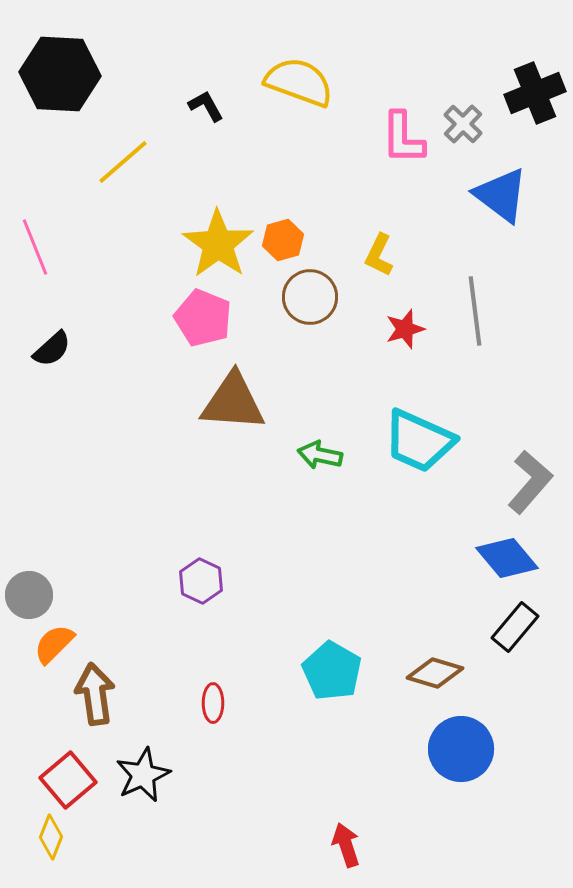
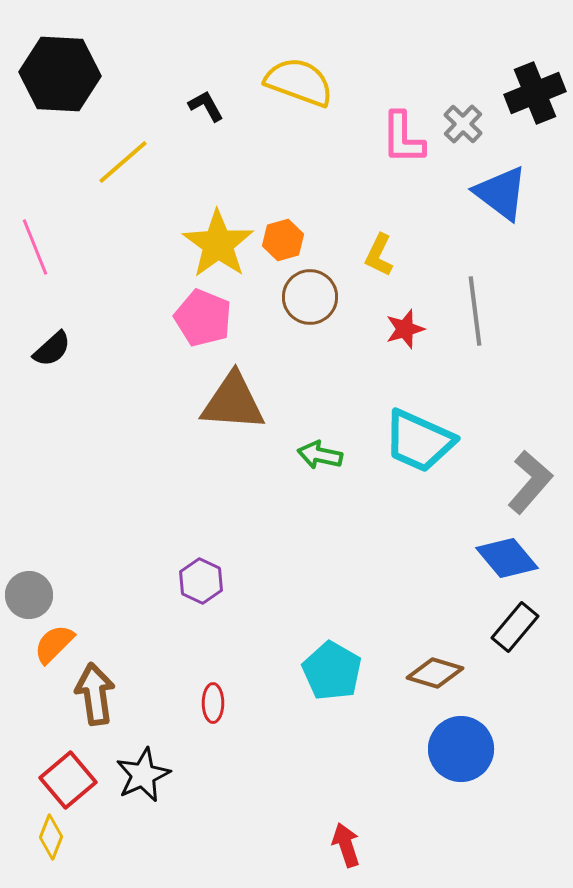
blue triangle: moved 2 px up
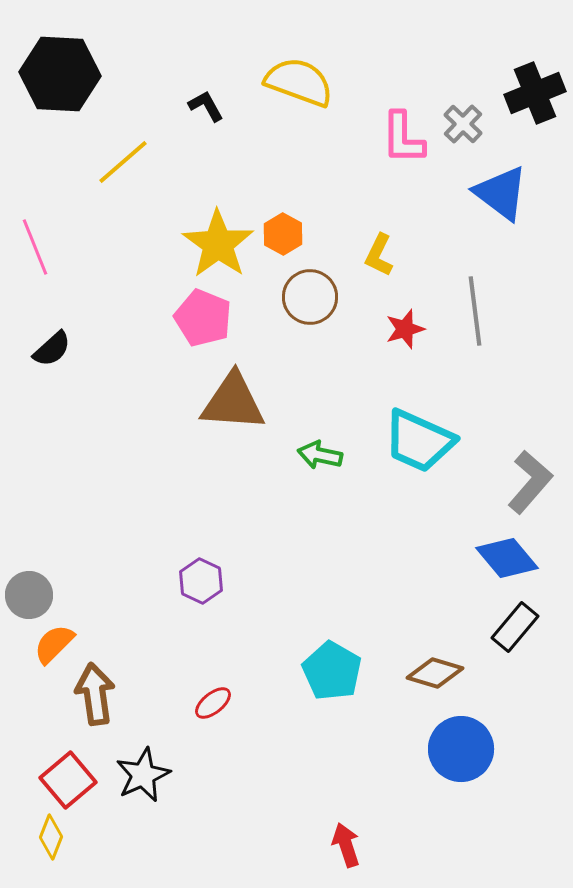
orange hexagon: moved 6 px up; rotated 15 degrees counterclockwise
red ellipse: rotated 51 degrees clockwise
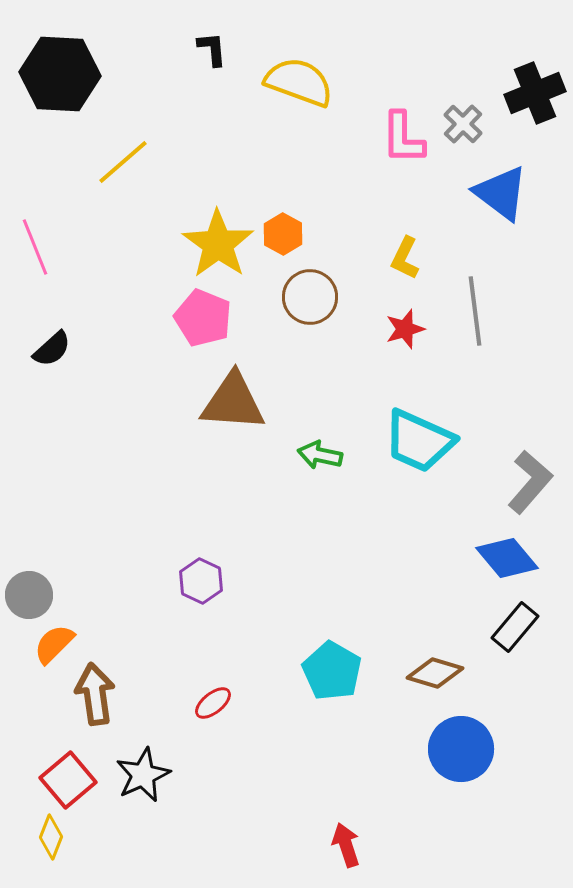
black L-shape: moved 6 px right, 57 px up; rotated 24 degrees clockwise
yellow L-shape: moved 26 px right, 3 px down
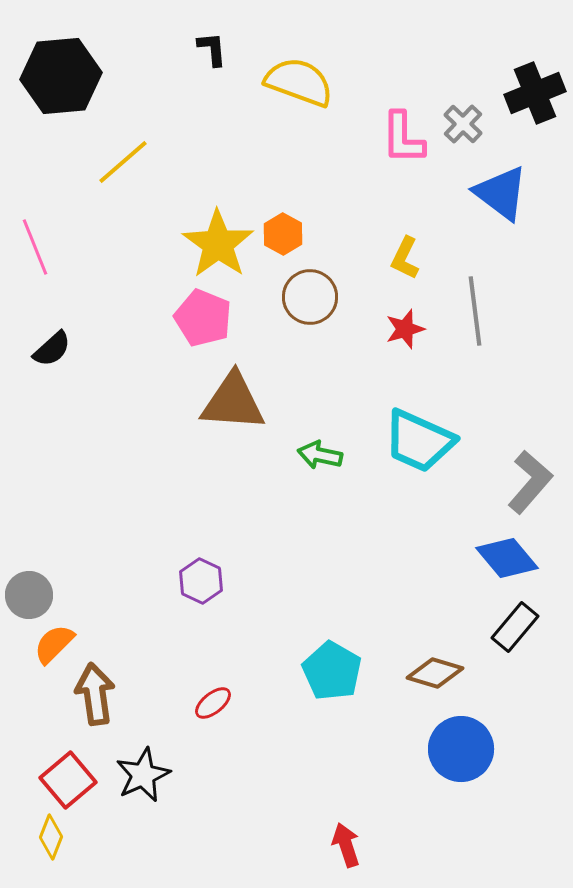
black hexagon: moved 1 px right, 2 px down; rotated 8 degrees counterclockwise
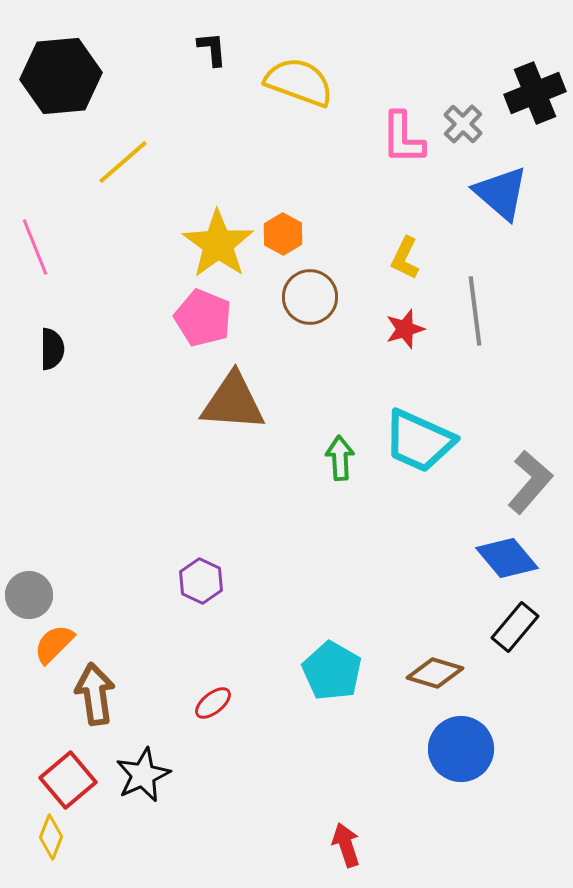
blue triangle: rotated 4 degrees clockwise
black semicircle: rotated 48 degrees counterclockwise
green arrow: moved 20 px right, 3 px down; rotated 75 degrees clockwise
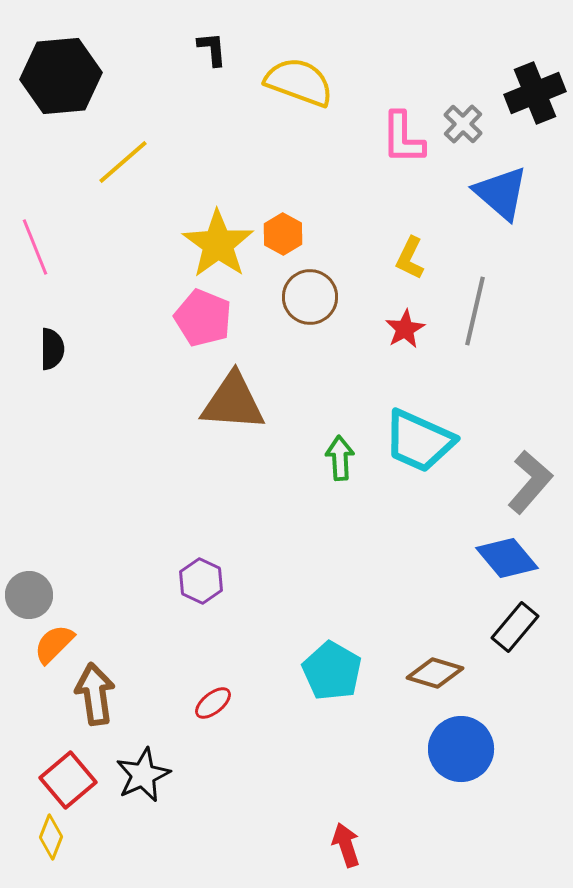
yellow L-shape: moved 5 px right
gray line: rotated 20 degrees clockwise
red star: rotated 12 degrees counterclockwise
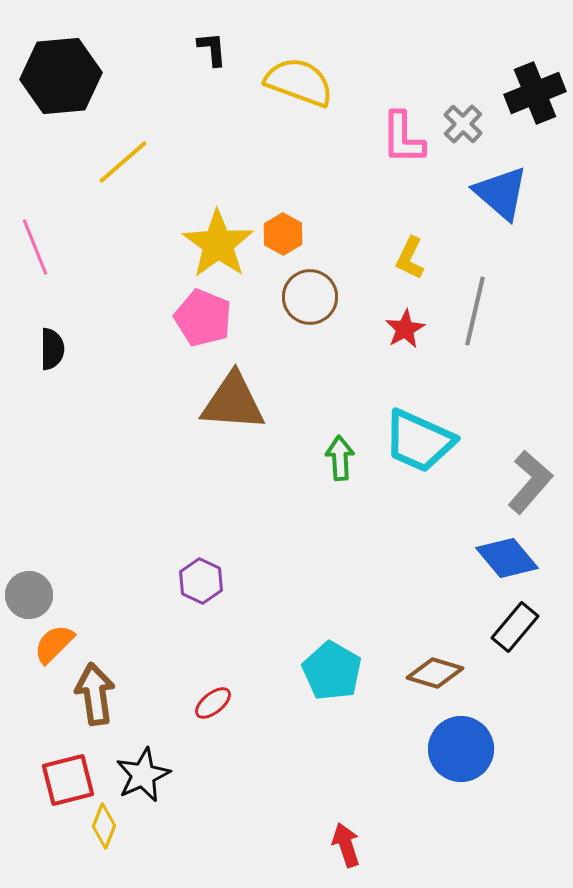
red square: rotated 26 degrees clockwise
yellow diamond: moved 53 px right, 11 px up
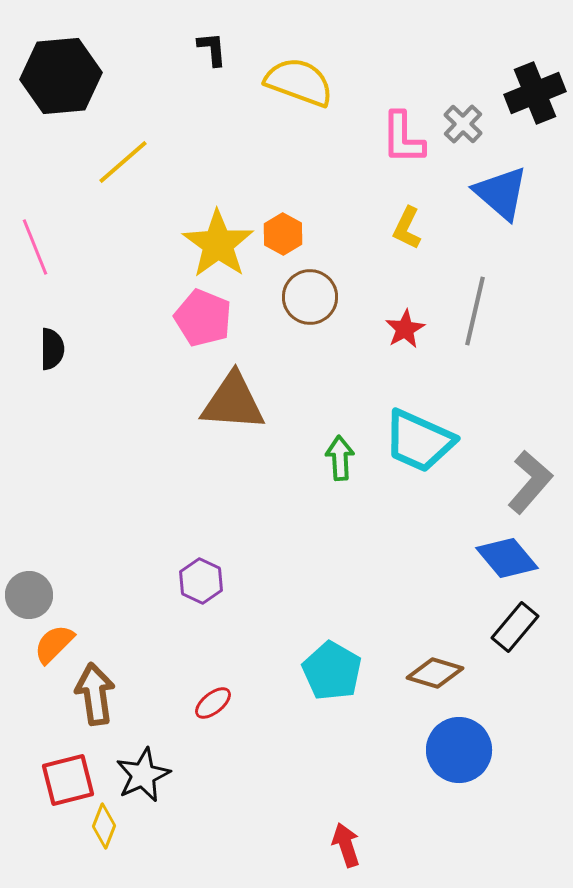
yellow L-shape: moved 3 px left, 30 px up
blue circle: moved 2 px left, 1 px down
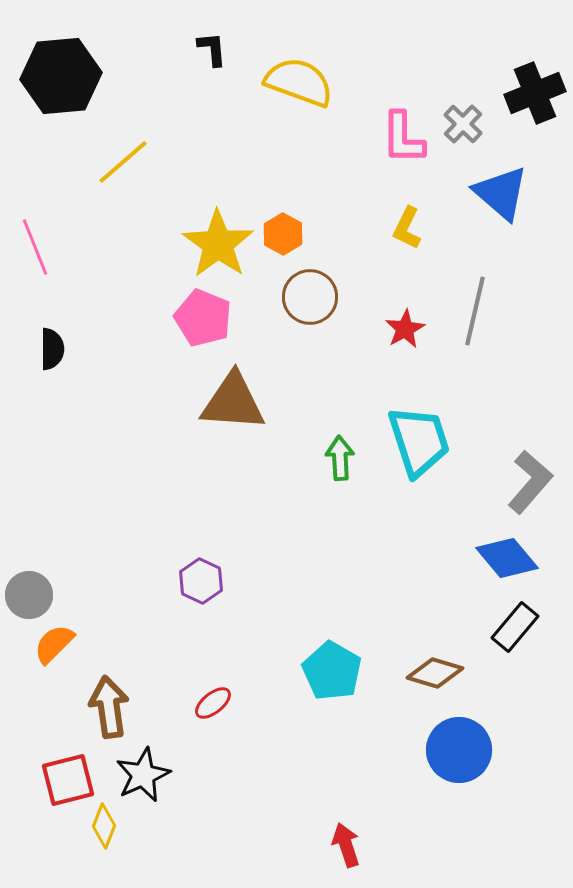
cyan trapezoid: rotated 132 degrees counterclockwise
brown arrow: moved 14 px right, 13 px down
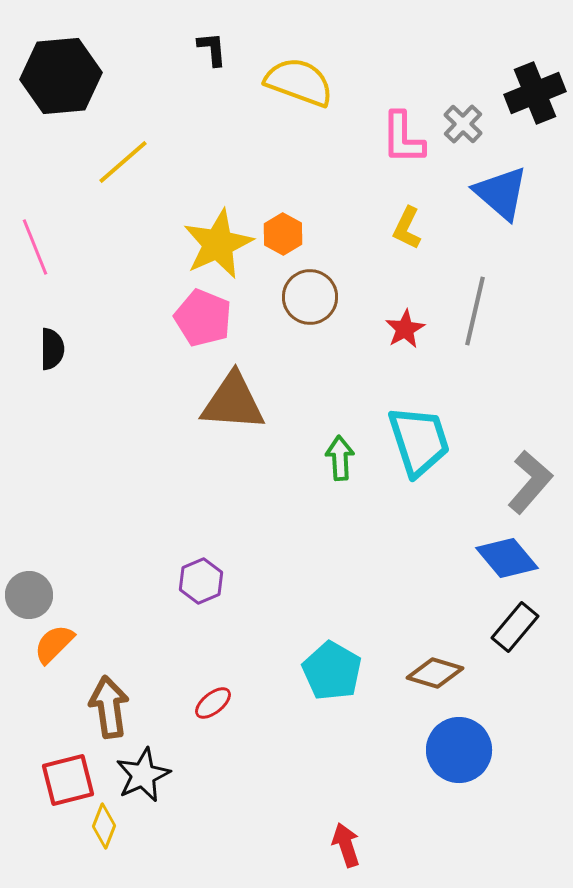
yellow star: rotated 12 degrees clockwise
purple hexagon: rotated 12 degrees clockwise
